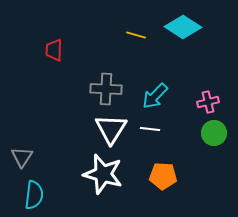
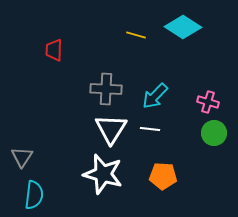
pink cross: rotated 30 degrees clockwise
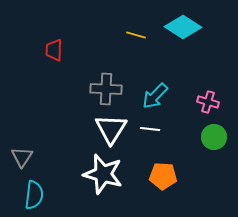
green circle: moved 4 px down
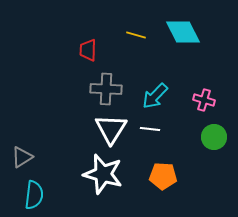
cyan diamond: moved 5 px down; rotated 30 degrees clockwise
red trapezoid: moved 34 px right
pink cross: moved 4 px left, 2 px up
gray triangle: rotated 25 degrees clockwise
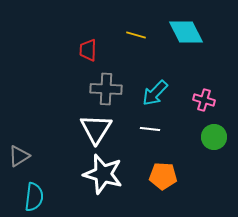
cyan diamond: moved 3 px right
cyan arrow: moved 3 px up
white triangle: moved 15 px left
gray triangle: moved 3 px left, 1 px up
cyan semicircle: moved 2 px down
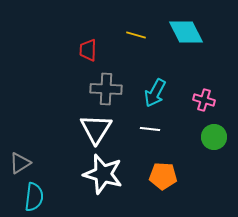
cyan arrow: rotated 16 degrees counterclockwise
gray triangle: moved 1 px right, 7 px down
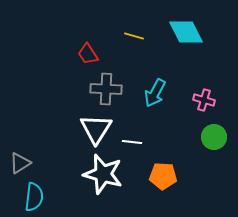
yellow line: moved 2 px left, 1 px down
red trapezoid: moved 4 px down; rotated 35 degrees counterclockwise
white line: moved 18 px left, 13 px down
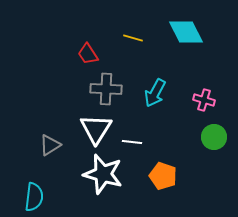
yellow line: moved 1 px left, 2 px down
gray triangle: moved 30 px right, 18 px up
orange pentagon: rotated 16 degrees clockwise
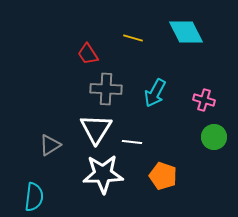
white star: rotated 18 degrees counterclockwise
